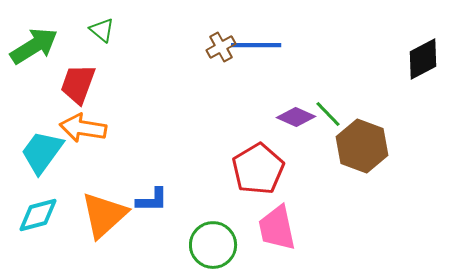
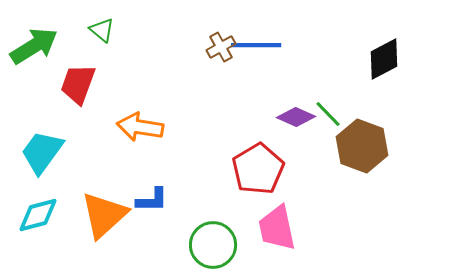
black diamond: moved 39 px left
orange arrow: moved 57 px right, 1 px up
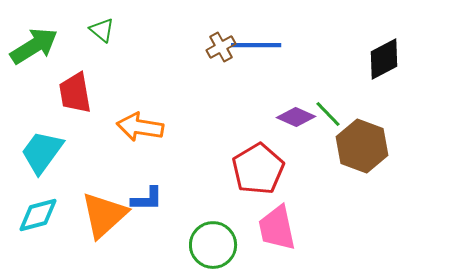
red trapezoid: moved 3 px left, 9 px down; rotated 30 degrees counterclockwise
blue L-shape: moved 5 px left, 1 px up
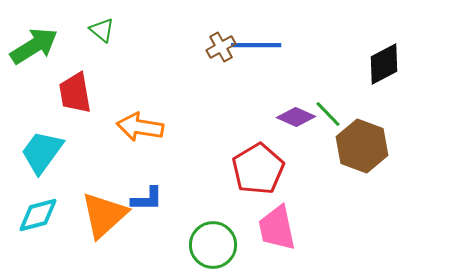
black diamond: moved 5 px down
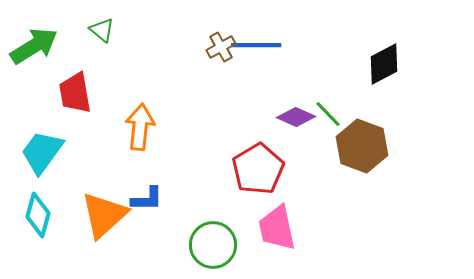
orange arrow: rotated 87 degrees clockwise
cyan diamond: rotated 60 degrees counterclockwise
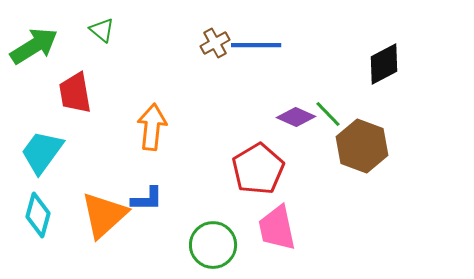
brown cross: moved 6 px left, 4 px up
orange arrow: moved 12 px right
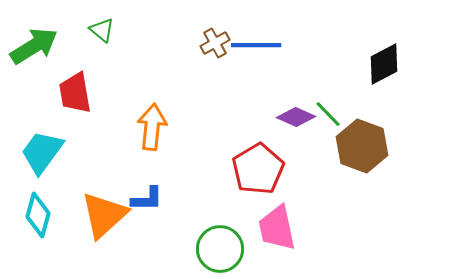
green circle: moved 7 px right, 4 px down
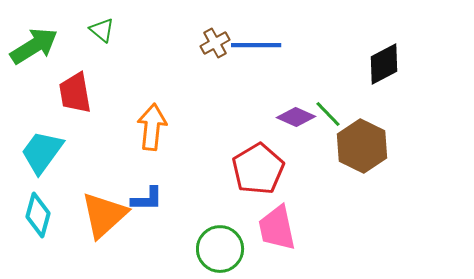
brown hexagon: rotated 6 degrees clockwise
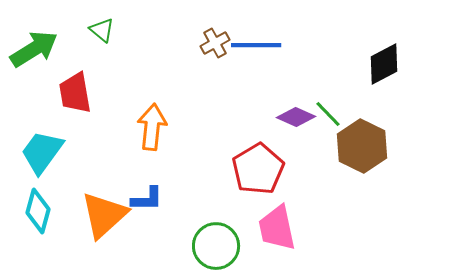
green arrow: moved 3 px down
cyan diamond: moved 4 px up
green circle: moved 4 px left, 3 px up
